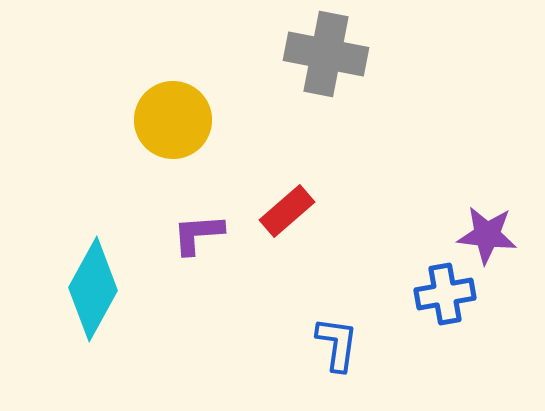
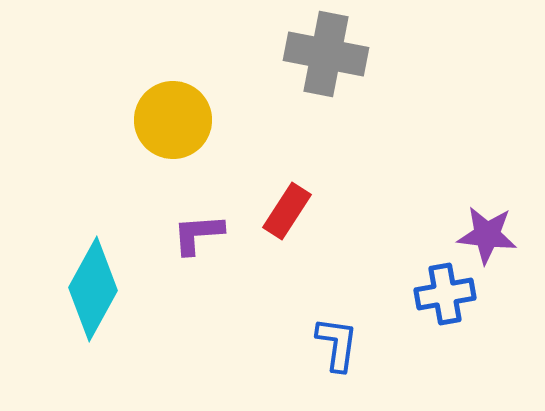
red rectangle: rotated 16 degrees counterclockwise
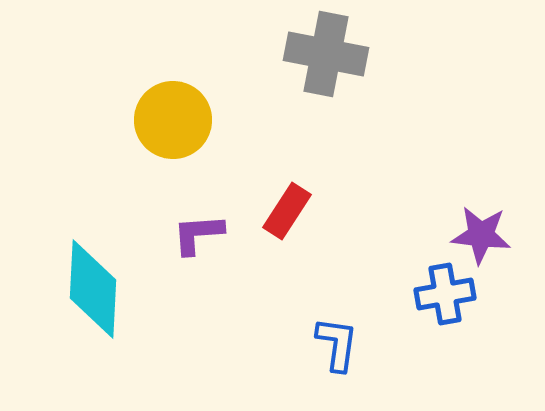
purple star: moved 6 px left
cyan diamond: rotated 26 degrees counterclockwise
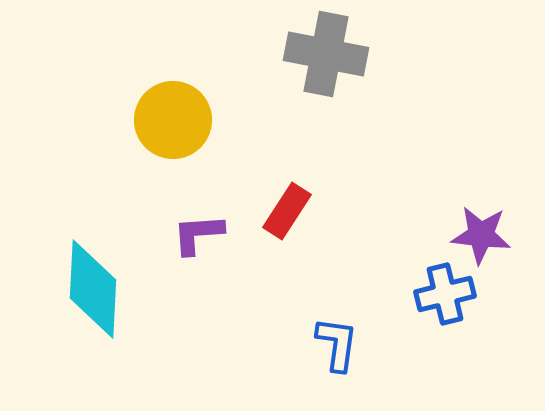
blue cross: rotated 4 degrees counterclockwise
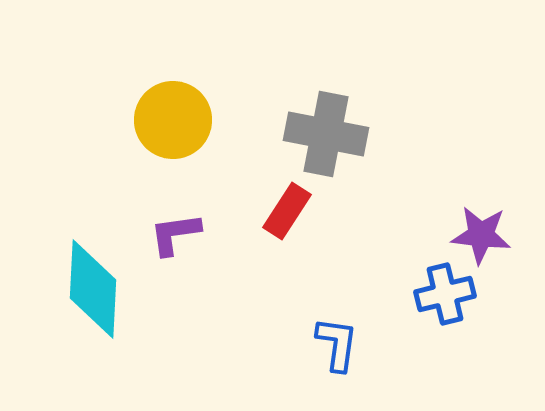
gray cross: moved 80 px down
purple L-shape: moved 23 px left; rotated 4 degrees counterclockwise
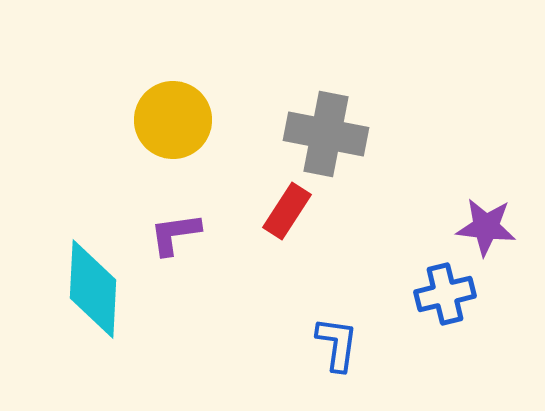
purple star: moved 5 px right, 8 px up
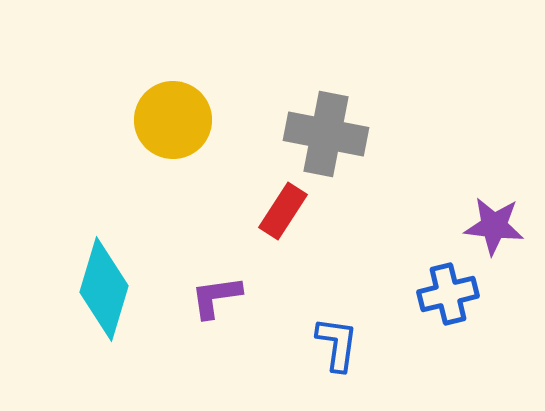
red rectangle: moved 4 px left
purple star: moved 8 px right, 1 px up
purple L-shape: moved 41 px right, 63 px down
cyan diamond: moved 11 px right; rotated 14 degrees clockwise
blue cross: moved 3 px right
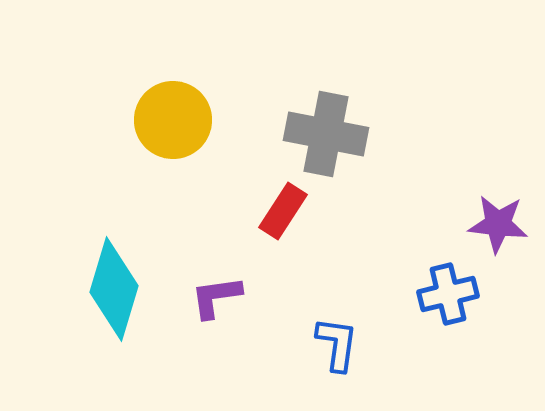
purple star: moved 4 px right, 2 px up
cyan diamond: moved 10 px right
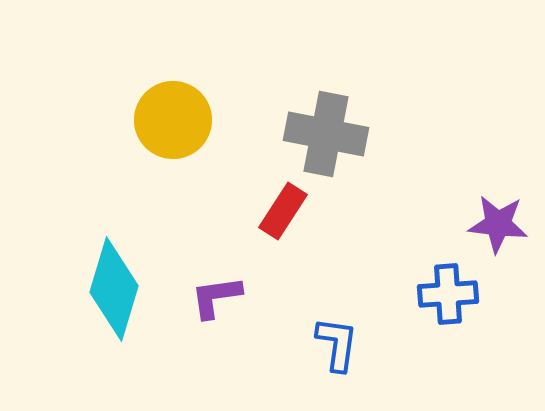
blue cross: rotated 10 degrees clockwise
